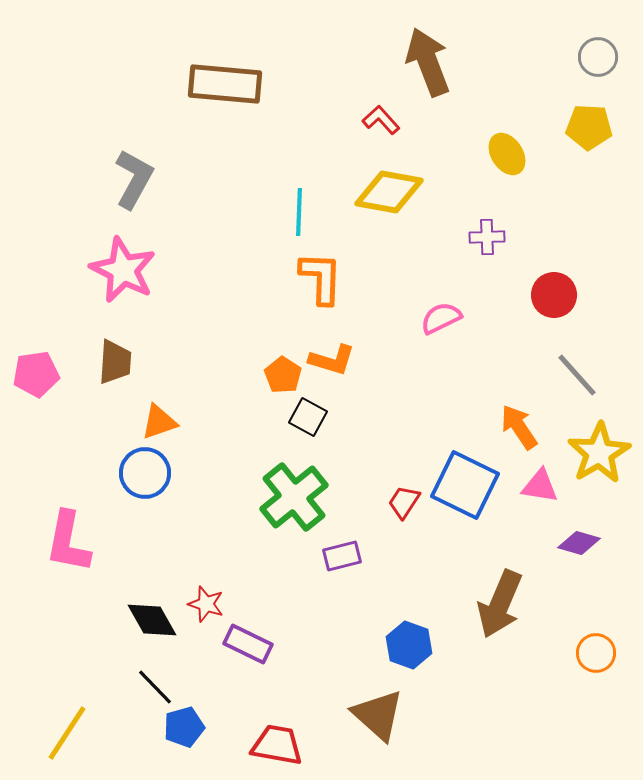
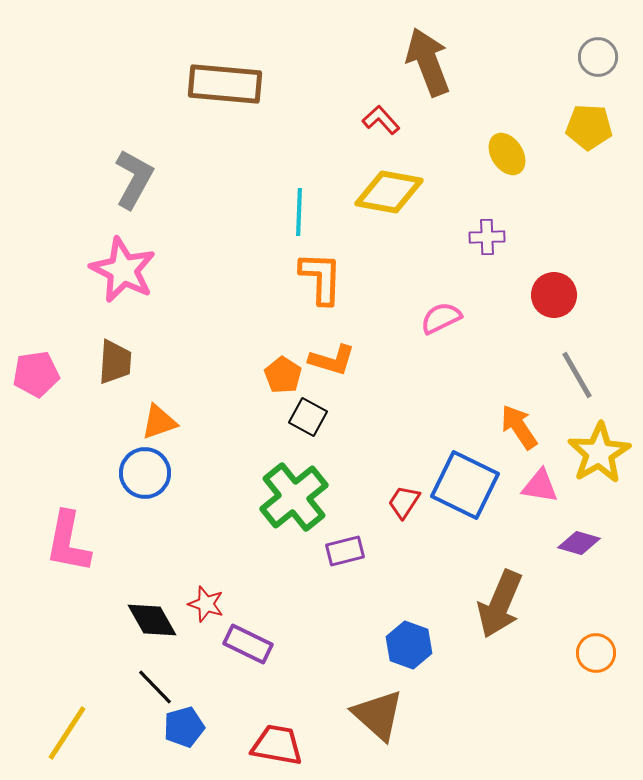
gray line at (577, 375): rotated 12 degrees clockwise
purple rectangle at (342, 556): moved 3 px right, 5 px up
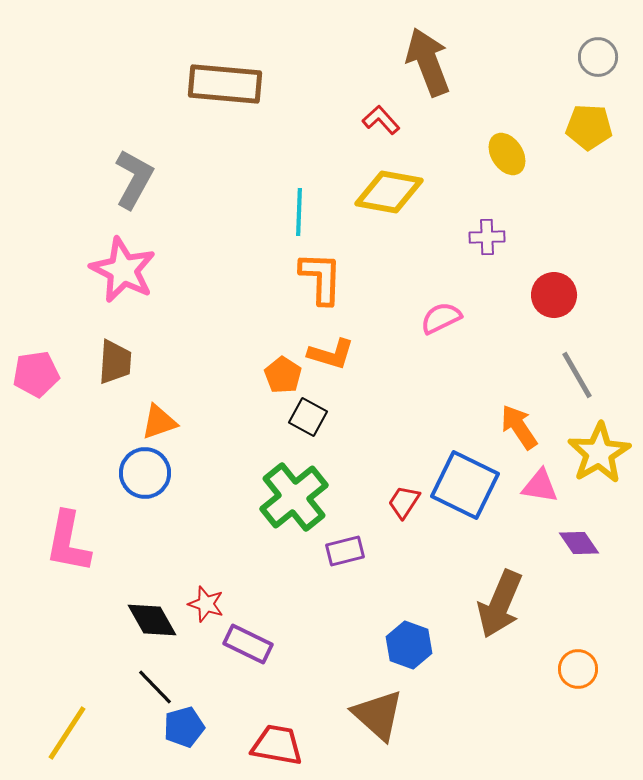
orange L-shape at (332, 360): moved 1 px left, 6 px up
purple diamond at (579, 543): rotated 39 degrees clockwise
orange circle at (596, 653): moved 18 px left, 16 px down
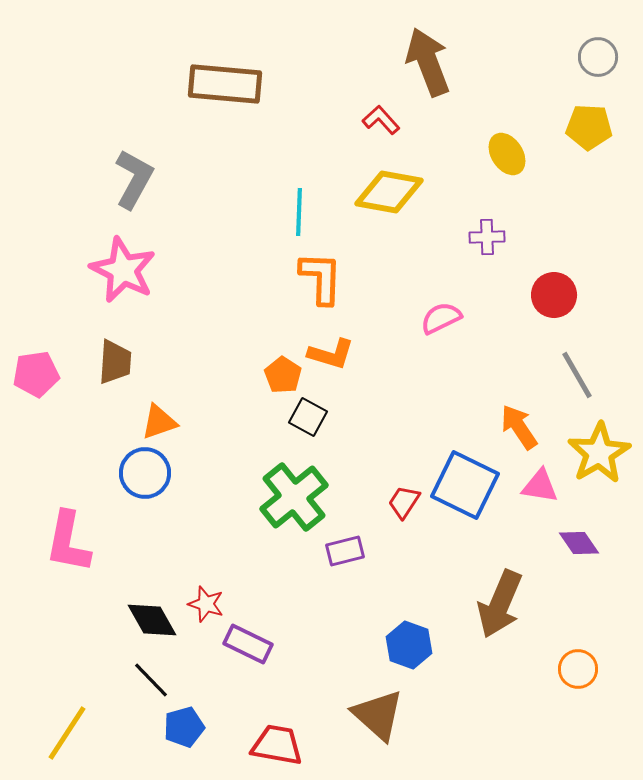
black line at (155, 687): moved 4 px left, 7 px up
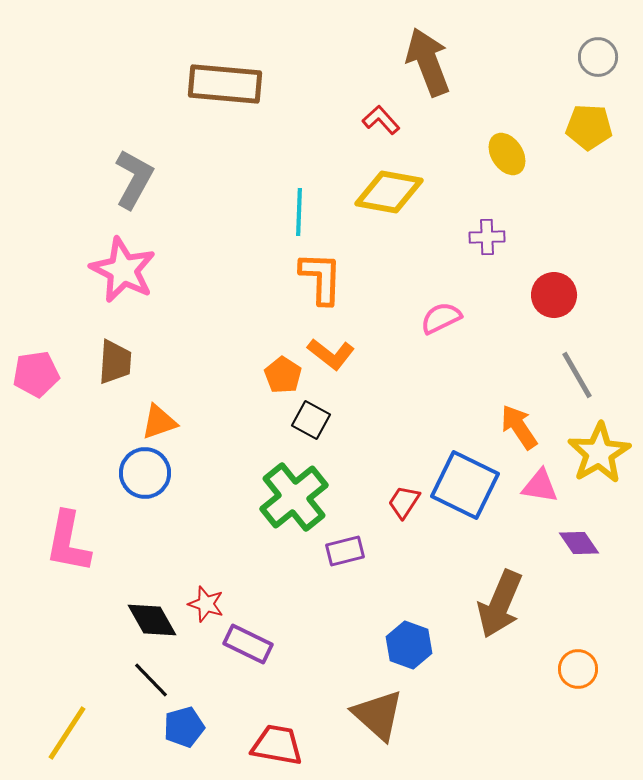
orange L-shape at (331, 354): rotated 21 degrees clockwise
black square at (308, 417): moved 3 px right, 3 px down
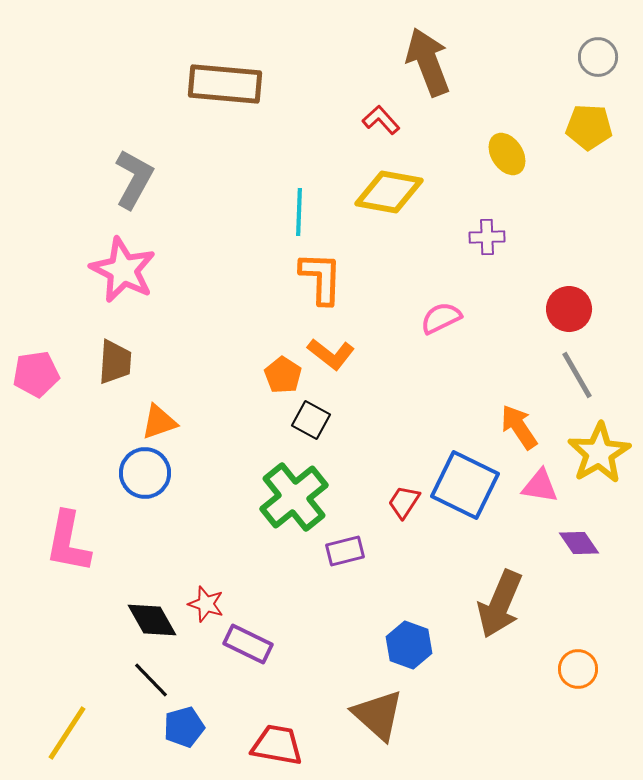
red circle at (554, 295): moved 15 px right, 14 px down
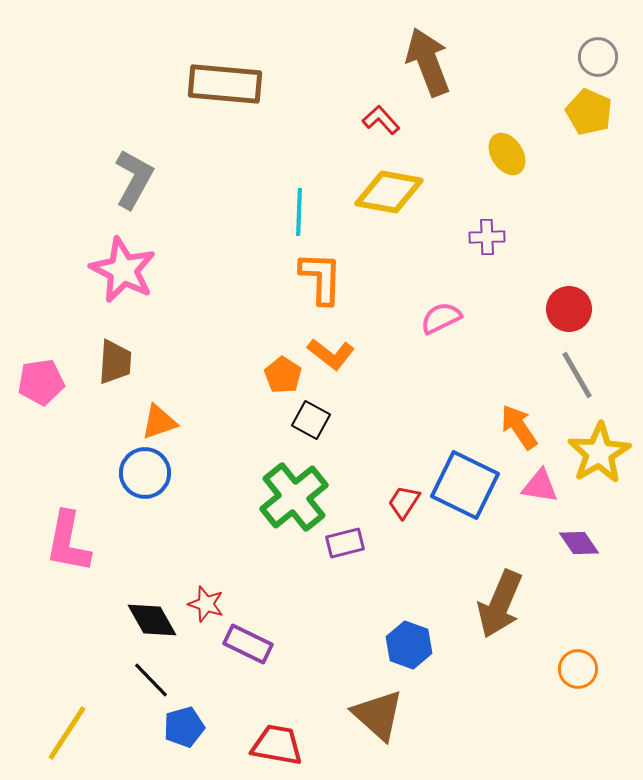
yellow pentagon at (589, 127): moved 15 px up; rotated 21 degrees clockwise
pink pentagon at (36, 374): moved 5 px right, 8 px down
purple rectangle at (345, 551): moved 8 px up
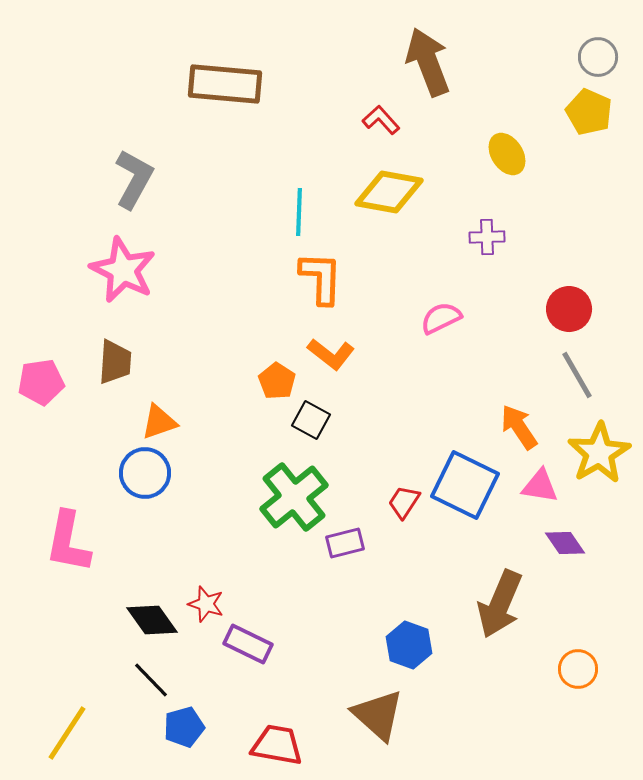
orange pentagon at (283, 375): moved 6 px left, 6 px down
purple diamond at (579, 543): moved 14 px left
black diamond at (152, 620): rotated 6 degrees counterclockwise
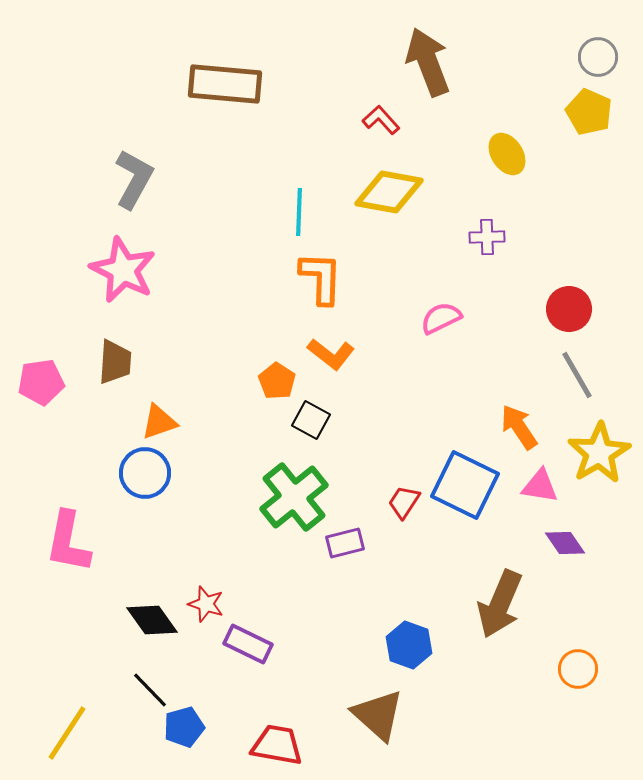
black line at (151, 680): moved 1 px left, 10 px down
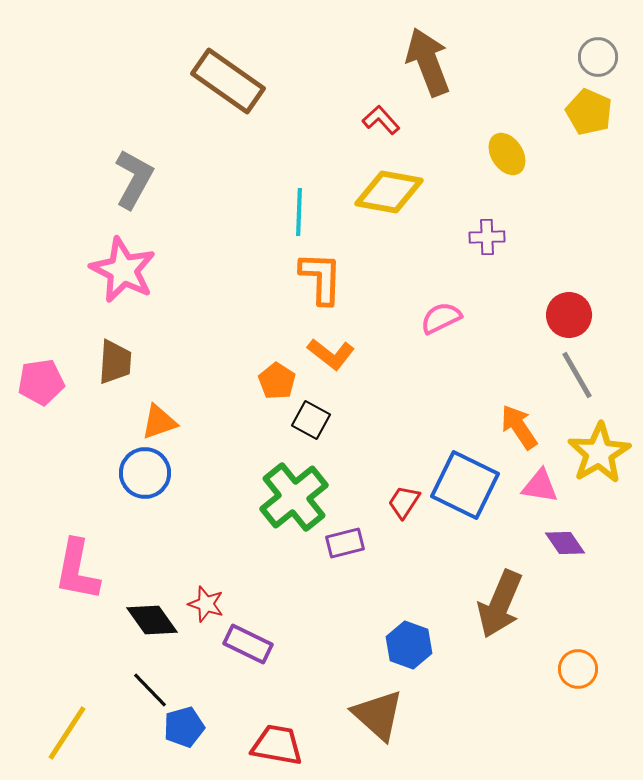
brown rectangle at (225, 84): moved 3 px right, 3 px up; rotated 30 degrees clockwise
red circle at (569, 309): moved 6 px down
pink L-shape at (68, 542): moved 9 px right, 28 px down
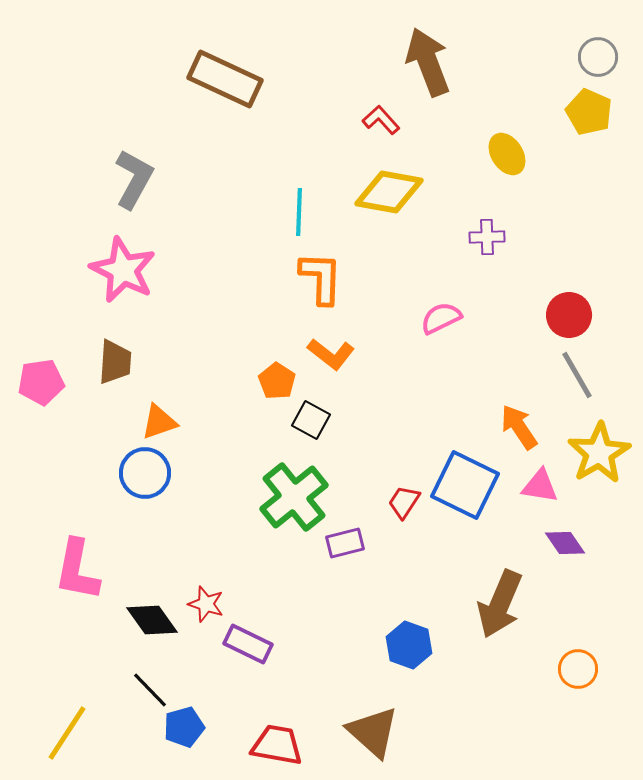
brown rectangle at (228, 81): moved 3 px left, 2 px up; rotated 10 degrees counterclockwise
brown triangle at (378, 715): moved 5 px left, 17 px down
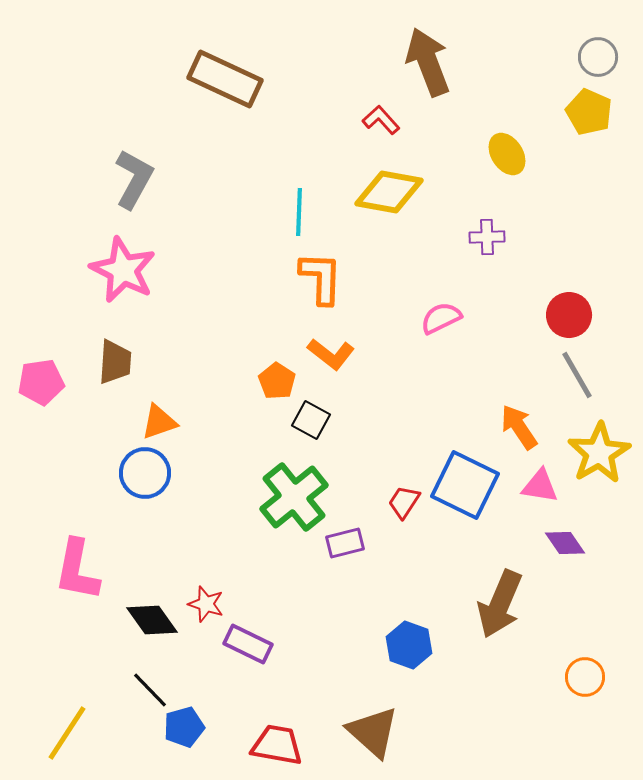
orange circle at (578, 669): moved 7 px right, 8 px down
